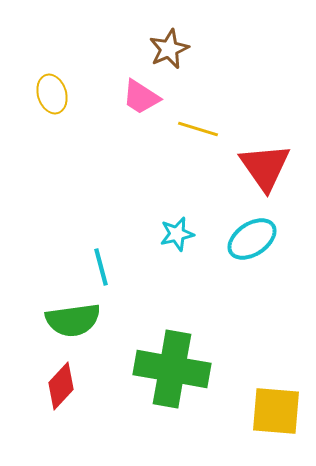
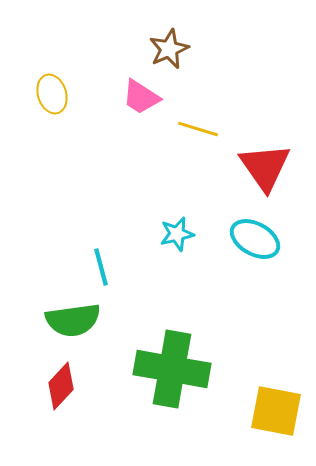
cyan ellipse: moved 3 px right; rotated 63 degrees clockwise
yellow square: rotated 6 degrees clockwise
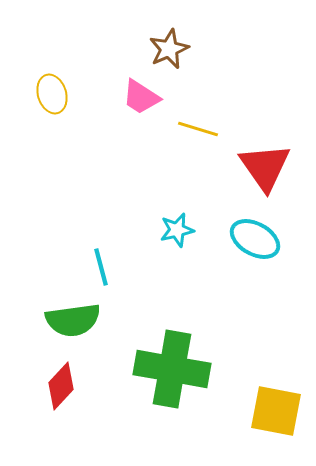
cyan star: moved 4 px up
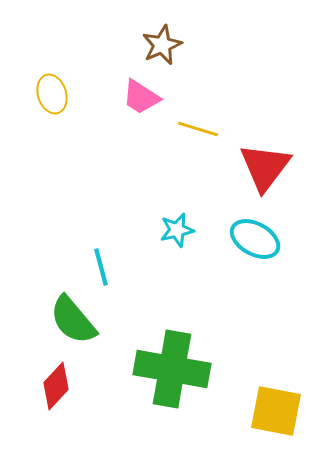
brown star: moved 7 px left, 4 px up
red triangle: rotated 12 degrees clockwise
green semicircle: rotated 58 degrees clockwise
red diamond: moved 5 px left
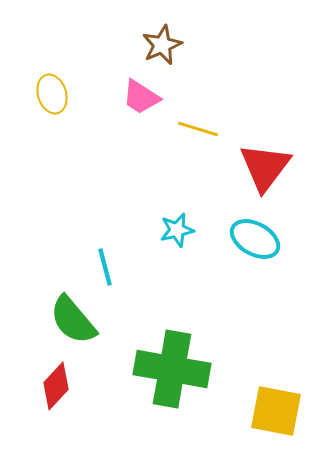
cyan line: moved 4 px right
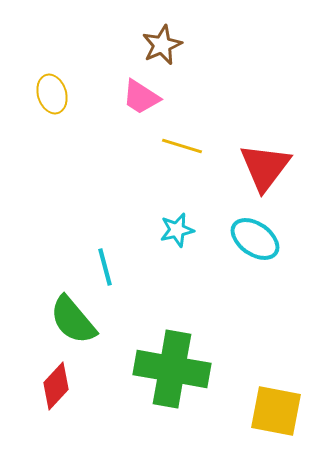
yellow line: moved 16 px left, 17 px down
cyan ellipse: rotated 6 degrees clockwise
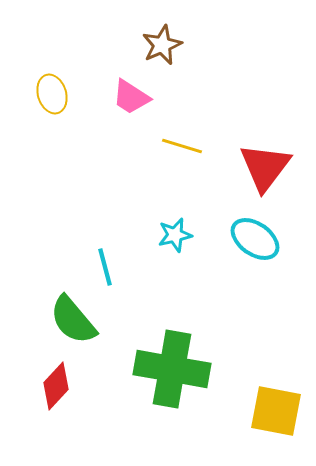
pink trapezoid: moved 10 px left
cyan star: moved 2 px left, 5 px down
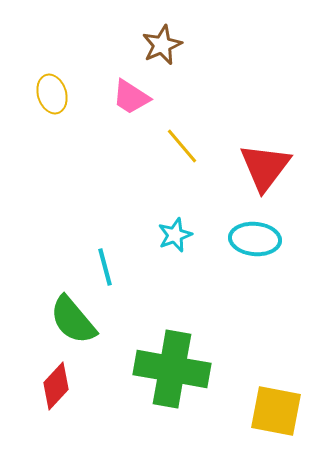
yellow line: rotated 33 degrees clockwise
cyan star: rotated 8 degrees counterclockwise
cyan ellipse: rotated 30 degrees counterclockwise
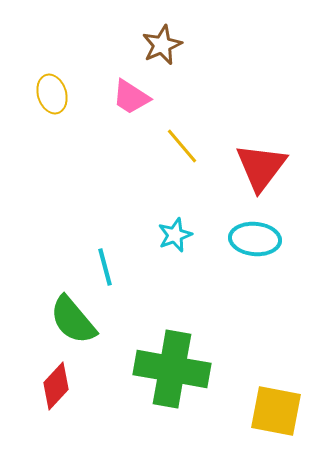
red triangle: moved 4 px left
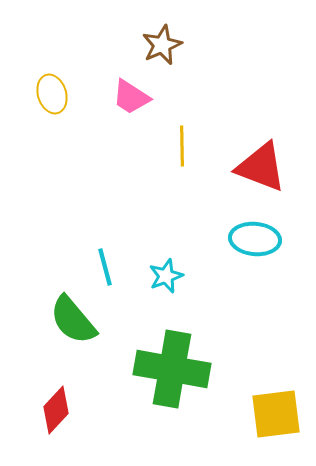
yellow line: rotated 39 degrees clockwise
red triangle: rotated 46 degrees counterclockwise
cyan star: moved 9 px left, 41 px down
red diamond: moved 24 px down
yellow square: moved 3 px down; rotated 18 degrees counterclockwise
